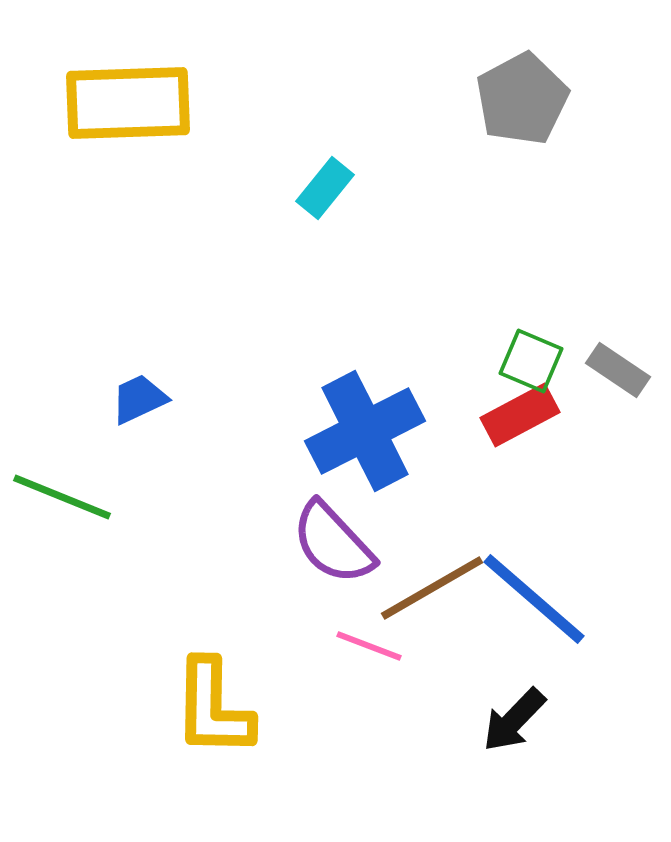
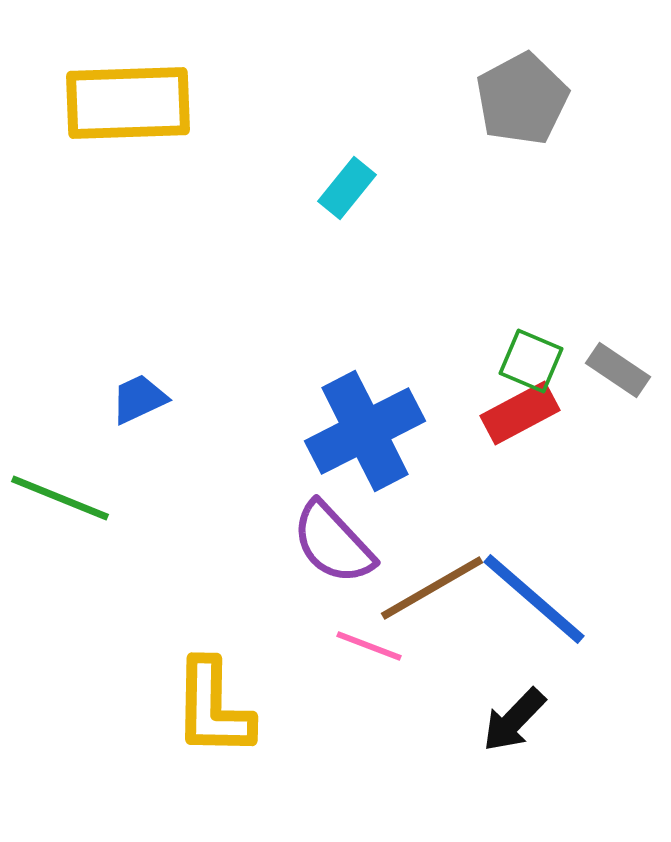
cyan rectangle: moved 22 px right
red rectangle: moved 2 px up
green line: moved 2 px left, 1 px down
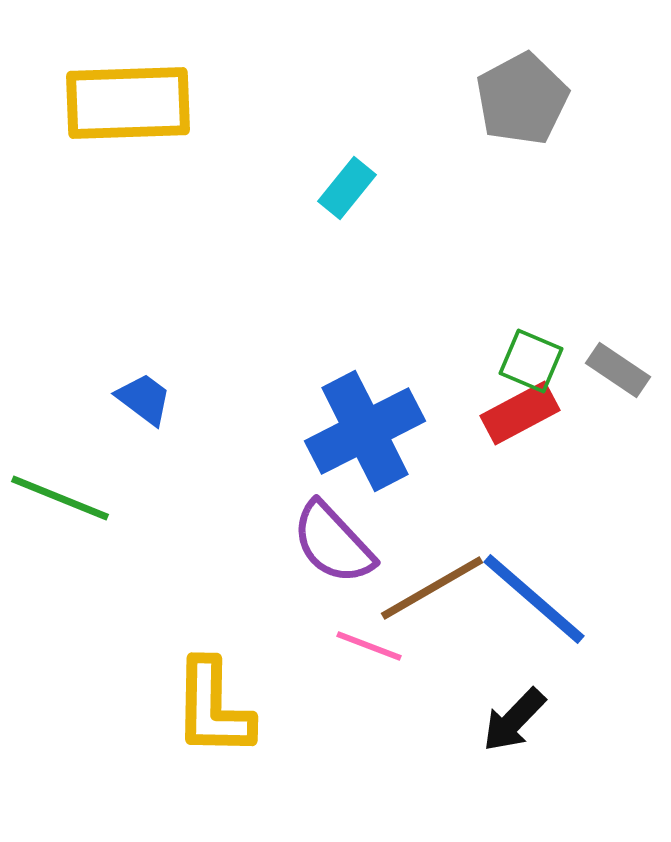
blue trapezoid: moved 5 px right; rotated 62 degrees clockwise
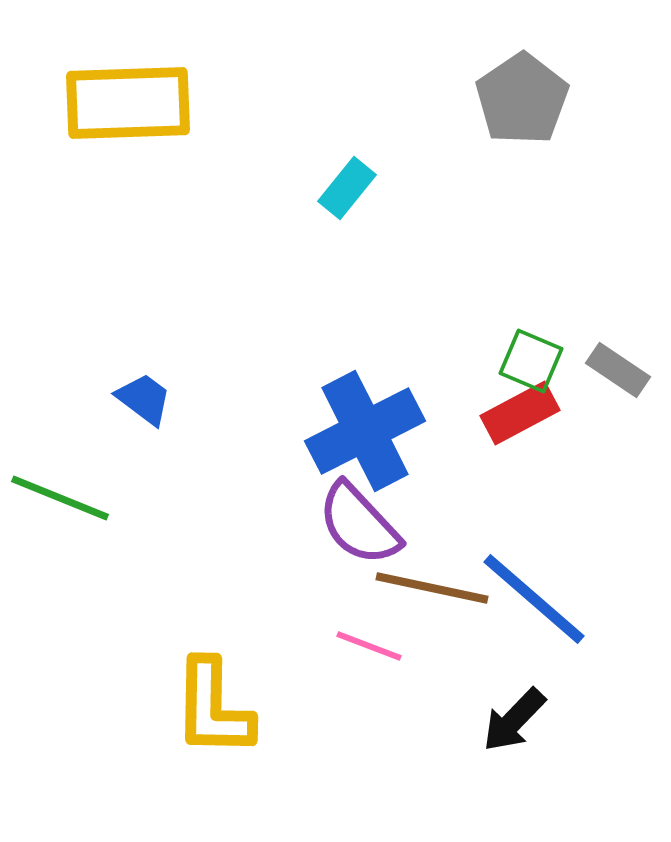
gray pentagon: rotated 6 degrees counterclockwise
purple semicircle: moved 26 px right, 19 px up
brown line: rotated 42 degrees clockwise
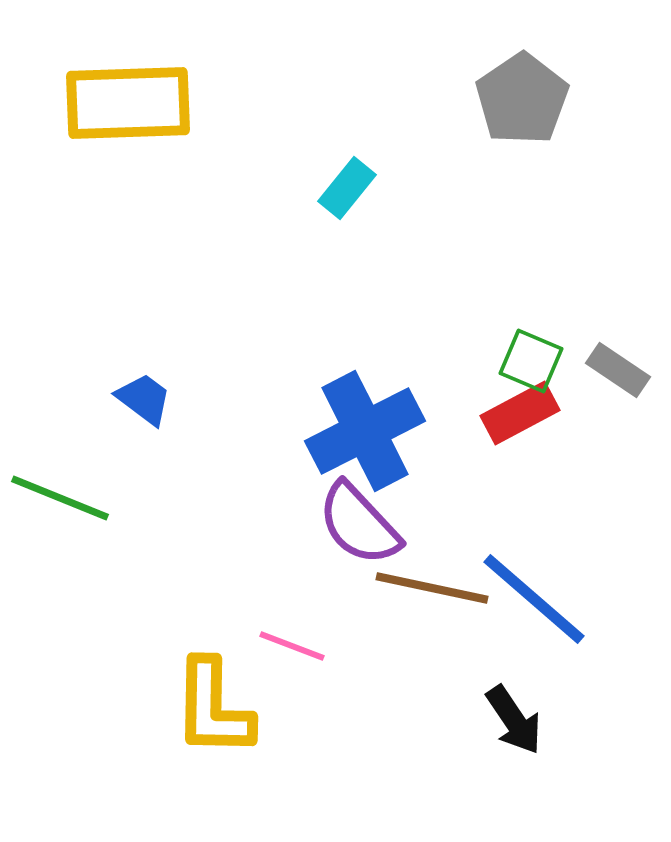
pink line: moved 77 px left
black arrow: rotated 78 degrees counterclockwise
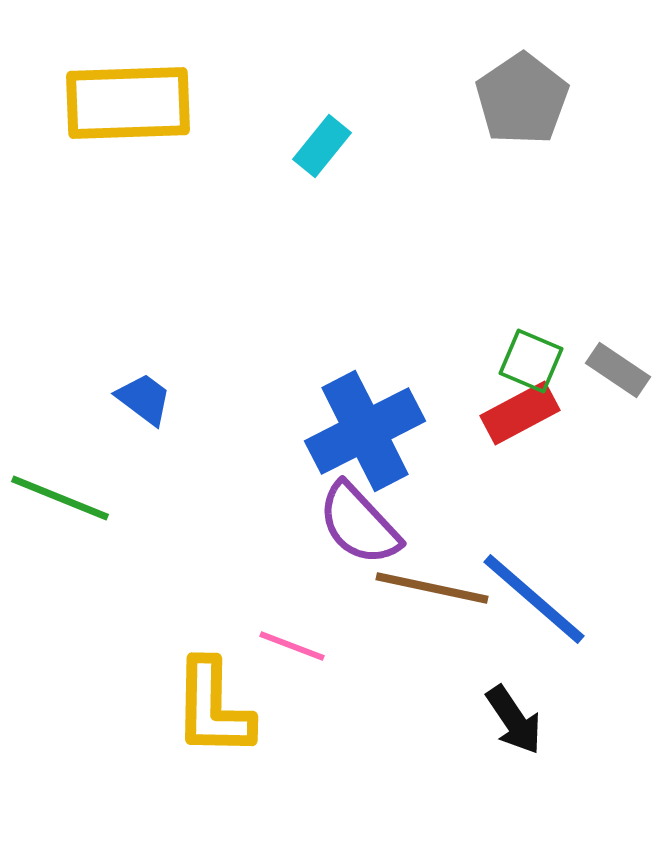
cyan rectangle: moved 25 px left, 42 px up
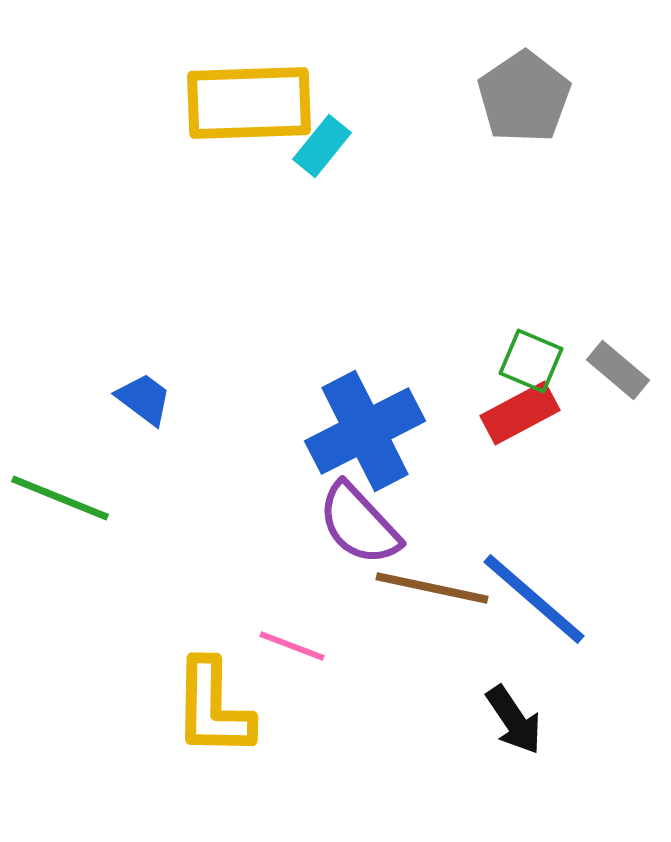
gray pentagon: moved 2 px right, 2 px up
yellow rectangle: moved 121 px right
gray rectangle: rotated 6 degrees clockwise
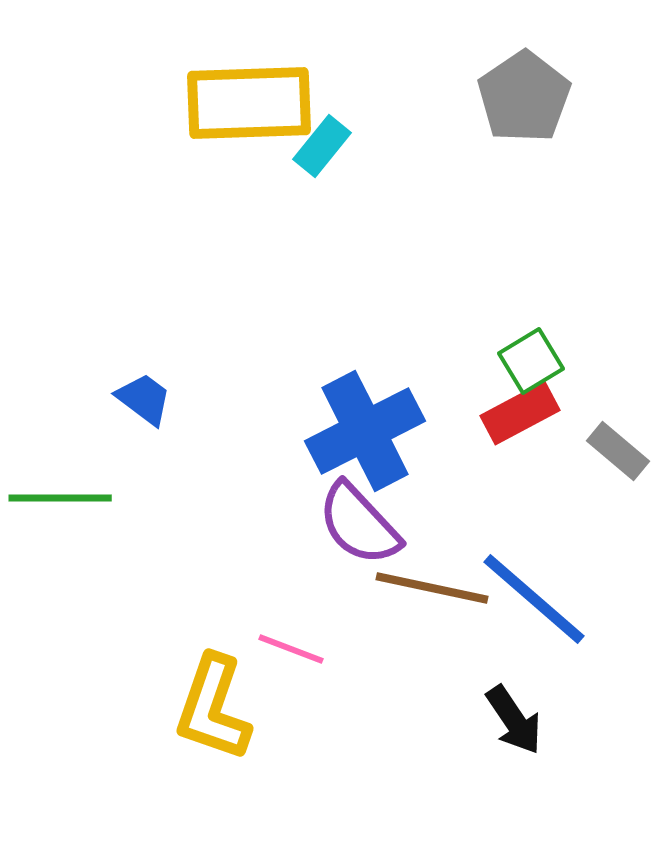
green square: rotated 36 degrees clockwise
gray rectangle: moved 81 px down
green line: rotated 22 degrees counterclockwise
pink line: moved 1 px left, 3 px down
yellow L-shape: rotated 18 degrees clockwise
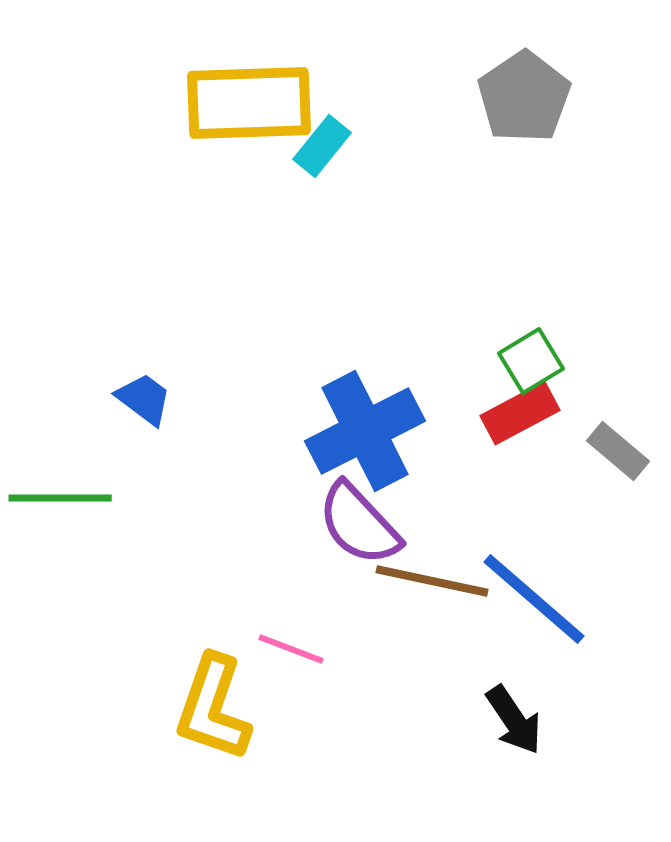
brown line: moved 7 px up
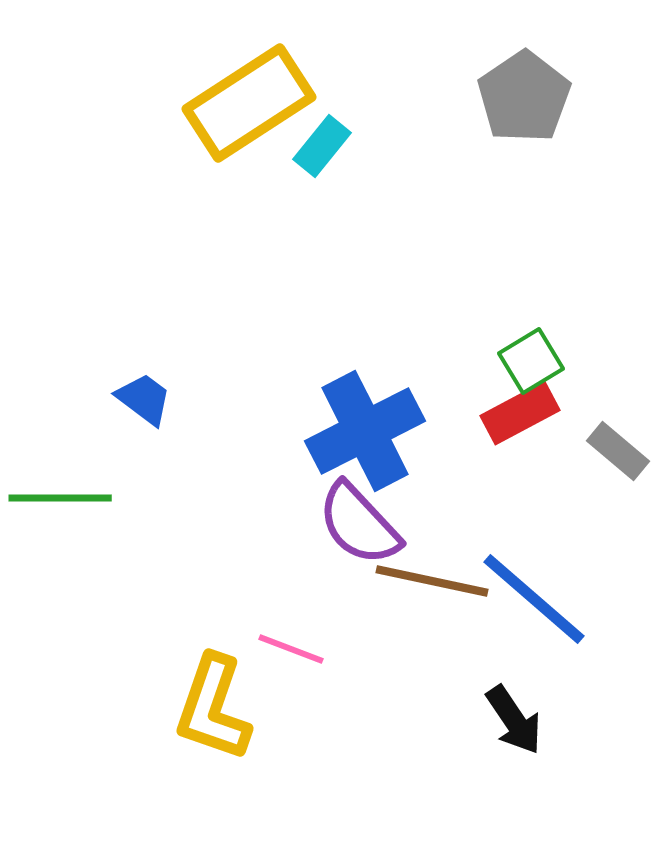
yellow rectangle: rotated 31 degrees counterclockwise
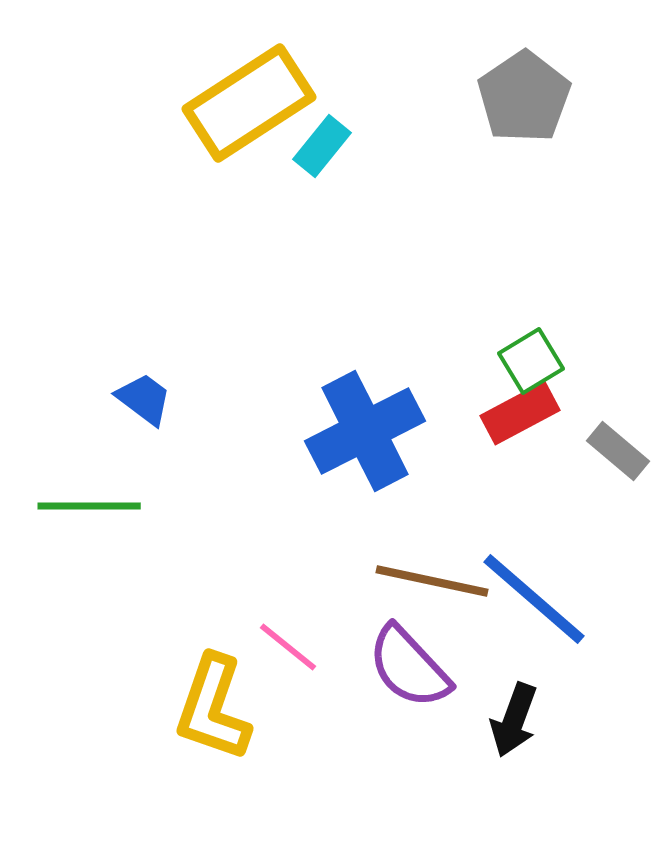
green line: moved 29 px right, 8 px down
purple semicircle: moved 50 px right, 143 px down
pink line: moved 3 px left, 2 px up; rotated 18 degrees clockwise
black arrow: rotated 54 degrees clockwise
